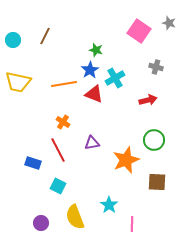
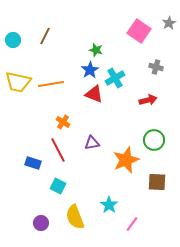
gray star: rotated 24 degrees clockwise
orange line: moved 13 px left
pink line: rotated 35 degrees clockwise
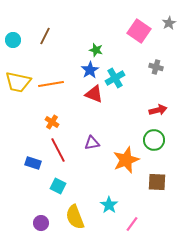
red arrow: moved 10 px right, 10 px down
orange cross: moved 11 px left
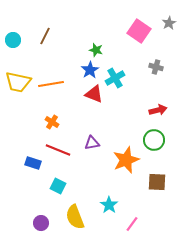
red line: rotated 40 degrees counterclockwise
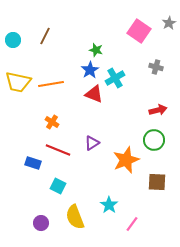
purple triangle: rotated 21 degrees counterclockwise
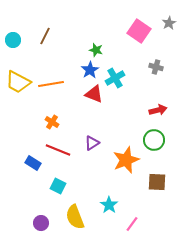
yellow trapezoid: rotated 16 degrees clockwise
blue rectangle: rotated 14 degrees clockwise
